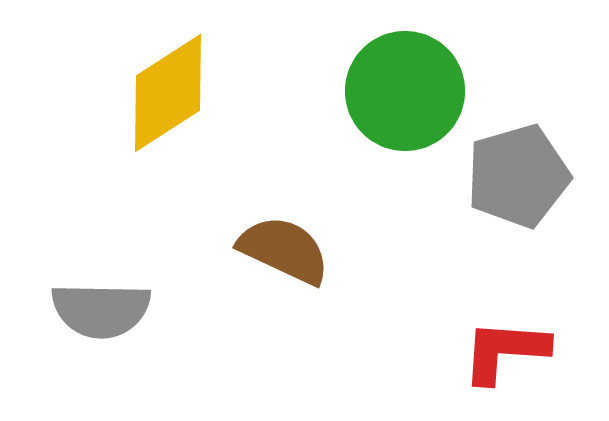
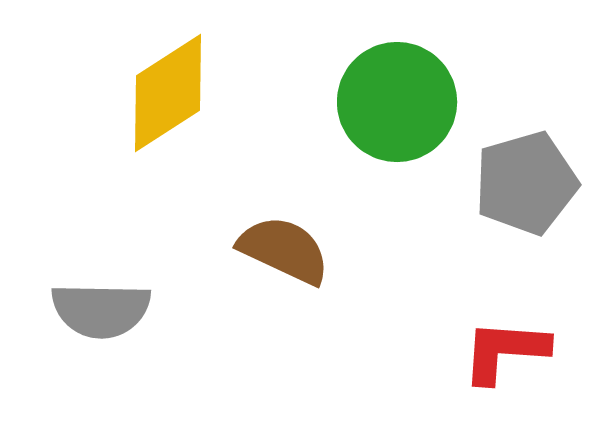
green circle: moved 8 px left, 11 px down
gray pentagon: moved 8 px right, 7 px down
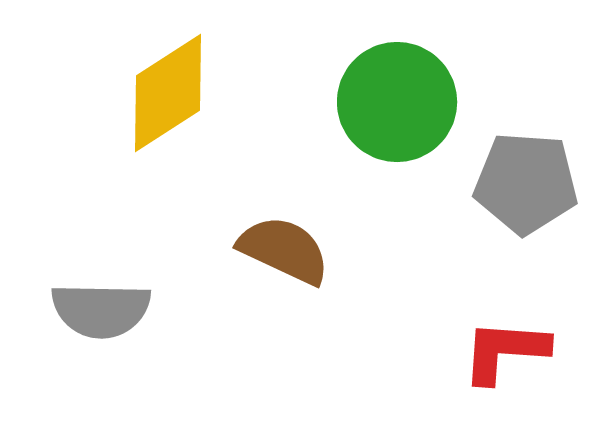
gray pentagon: rotated 20 degrees clockwise
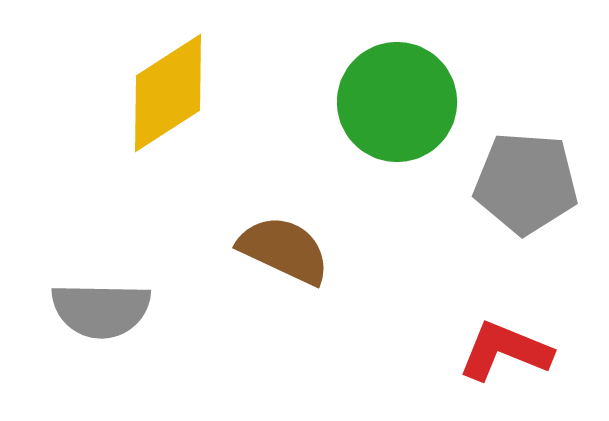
red L-shape: rotated 18 degrees clockwise
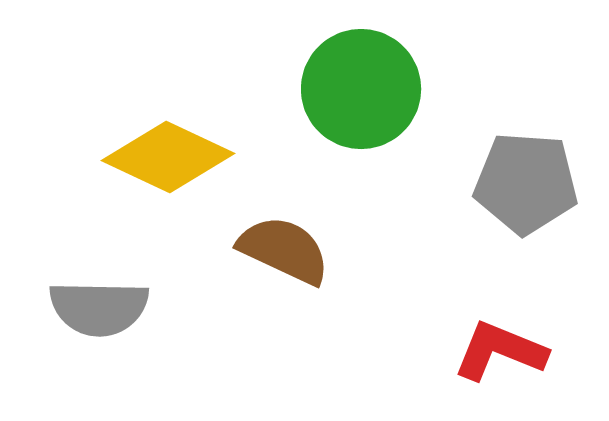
yellow diamond: moved 64 px down; rotated 58 degrees clockwise
green circle: moved 36 px left, 13 px up
gray semicircle: moved 2 px left, 2 px up
red L-shape: moved 5 px left
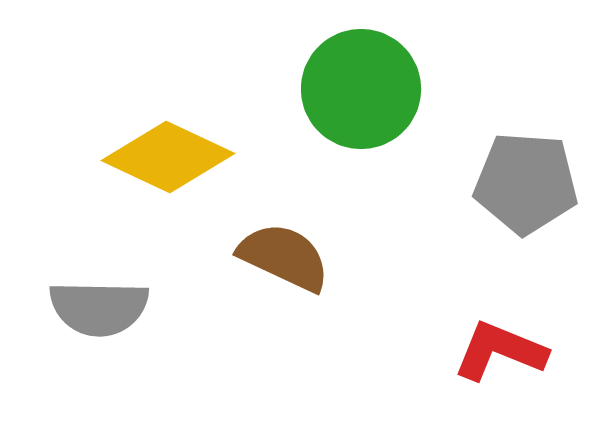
brown semicircle: moved 7 px down
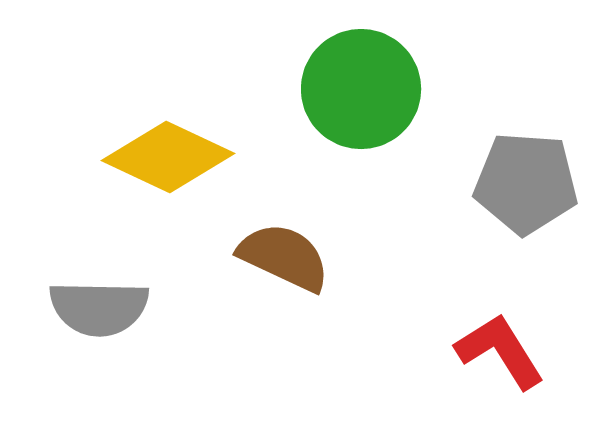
red L-shape: rotated 36 degrees clockwise
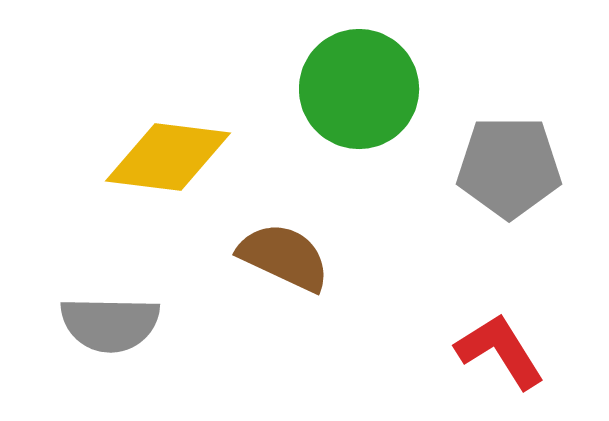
green circle: moved 2 px left
yellow diamond: rotated 18 degrees counterclockwise
gray pentagon: moved 17 px left, 16 px up; rotated 4 degrees counterclockwise
gray semicircle: moved 11 px right, 16 px down
